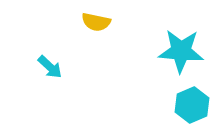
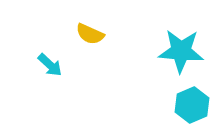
yellow semicircle: moved 6 px left, 12 px down; rotated 12 degrees clockwise
cyan arrow: moved 2 px up
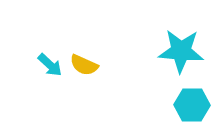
yellow semicircle: moved 6 px left, 31 px down
cyan hexagon: rotated 24 degrees clockwise
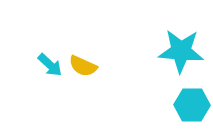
yellow semicircle: moved 1 px left, 1 px down
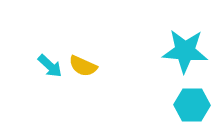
cyan star: moved 4 px right
cyan arrow: moved 1 px down
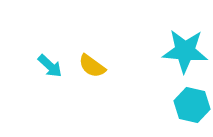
yellow semicircle: moved 9 px right; rotated 12 degrees clockwise
cyan hexagon: rotated 12 degrees clockwise
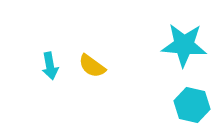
cyan star: moved 1 px left, 6 px up
cyan arrow: rotated 36 degrees clockwise
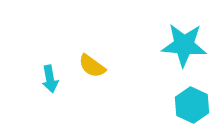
cyan arrow: moved 13 px down
cyan hexagon: rotated 12 degrees clockwise
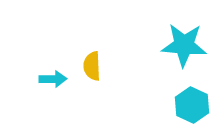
yellow semicircle: rotated 52 degrees clockwise
cyan arrow: moved 3 px right; rotated 80 degrees counterclockwise
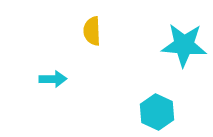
yellow semicircle: moved 35 px up
cyan hexagon: moved 35 px left, 7 px down
